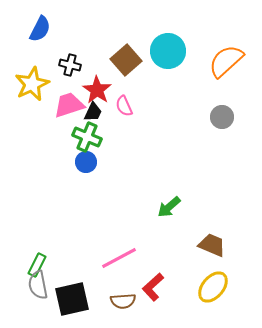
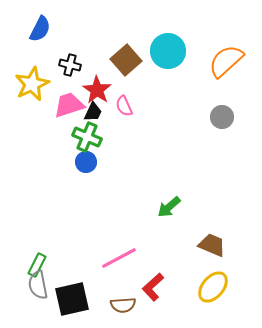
brown semicircle: moved 4 px down
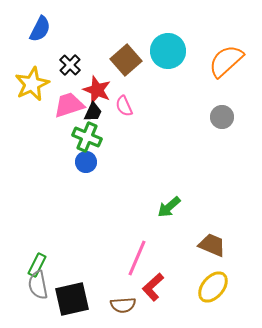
black cross: rotated 30 degrees clockwise
red star: rotated 12 degrees counterclockwise
pink line: moved 18 px right; rotated 39 degrees counterclockwise
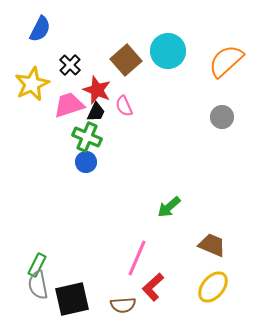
black trapezoid: moved 3 px right
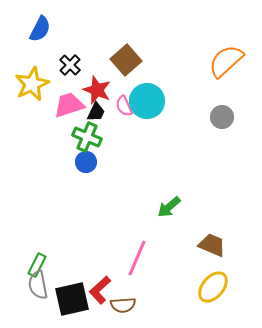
cyan circle: moved 21 px left, 50 px down
red L-shape: moved 53 px left, 3 px down
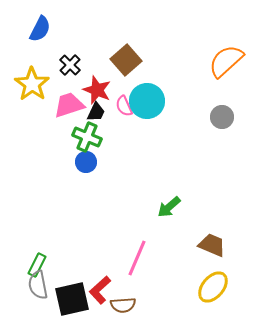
yellow star: rotated 12 degrees counterclockwise
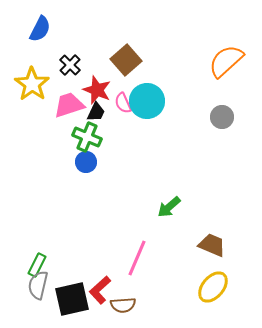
pink semicircle: moved 1 px left, 3 px up
gray semicircle: rotated 24 degrees clockwise
